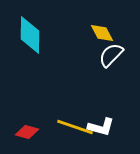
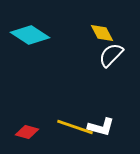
cyan diamond: rotated 57 degrees counterclockwise
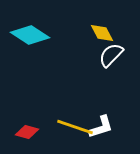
white L-shape: rotated 32 degrees counterclockwise
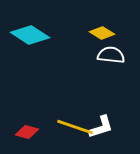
yellow diamond: rotated 30 degrees counterclockwise
white semicircle: rotated 52 degrees clockwise
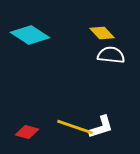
yellow diamond: rotated 15 degrees clockwise
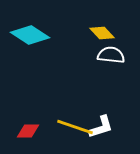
red diamond: moved 1 px right, 1 px up; rotated 15 degrees counterclockwise
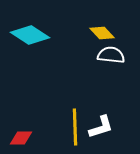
yellow line: rotated 69 degrees clockwise
red diamond: moved 7 px left, 7 px down
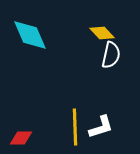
cyan diamond: rotated 33 degrees clockwise
white semicircle: rotated 96 degrees clockwise
